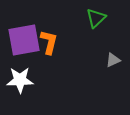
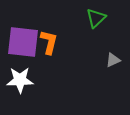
purple square: moved 1 px left, 2 px down; rotated 16 degrees clockwise
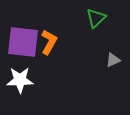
orange L-shape: rotated 15 degrees clockwise
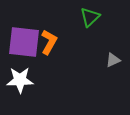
green triangle: moved 6 px left, 1 px up
purple square: moved 1 px right
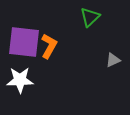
orange L-shape: moved 4 px down
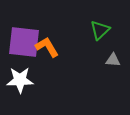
green triangle: moved 10 px right, 13 px down
orange L-shape: moved 2 px left, 1 px down; rotated 60 degrees counterclockwise
gray triangle: rotated 28 degrees clockwise
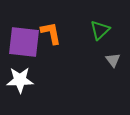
orange L-shape: moved 4 px right, 14 px up; rotated 20 degrees clockwise
gray triangle: rotated 49 degrees clockwise
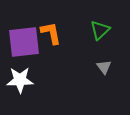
purple square: rotated 12 degrees counterclockwise
gray triangle: moved 9 px left, 7 px down
